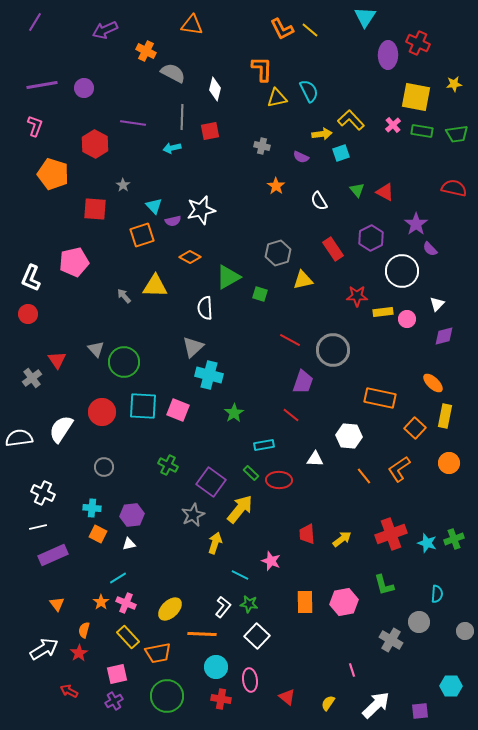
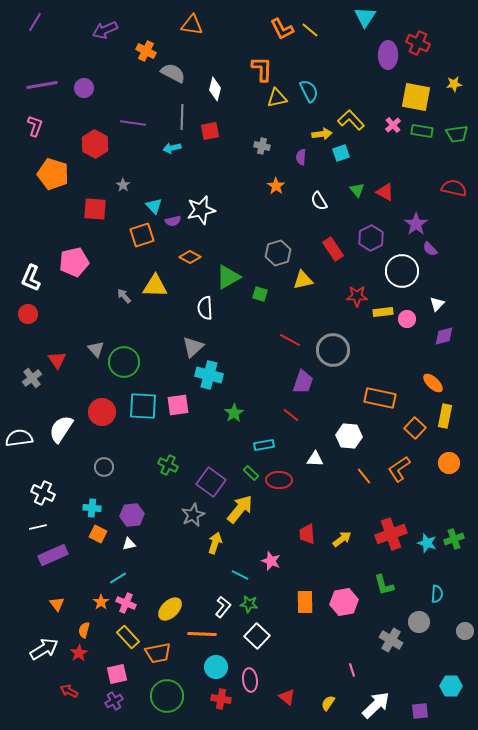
purple semicircle at (301, 157): rotated 70 degrees clockwise
pink square at (178, 410): moved 5 px up; rotated 30 degrees counterclockwise
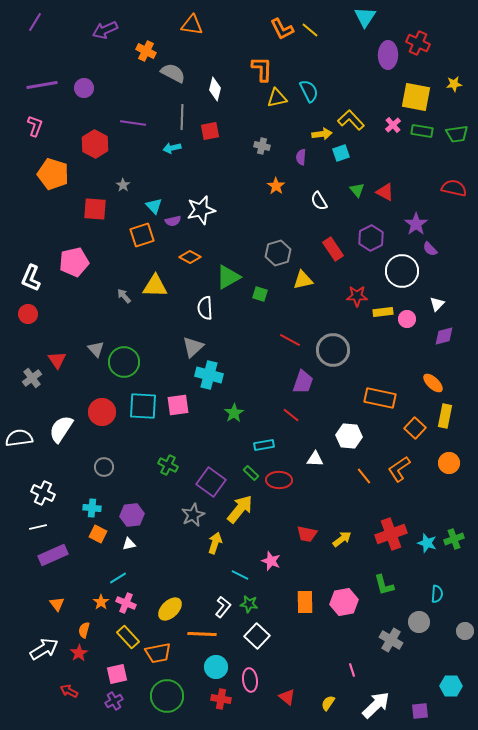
red trapezoid at (307, 534): rotated 75 degrees counterclockwise
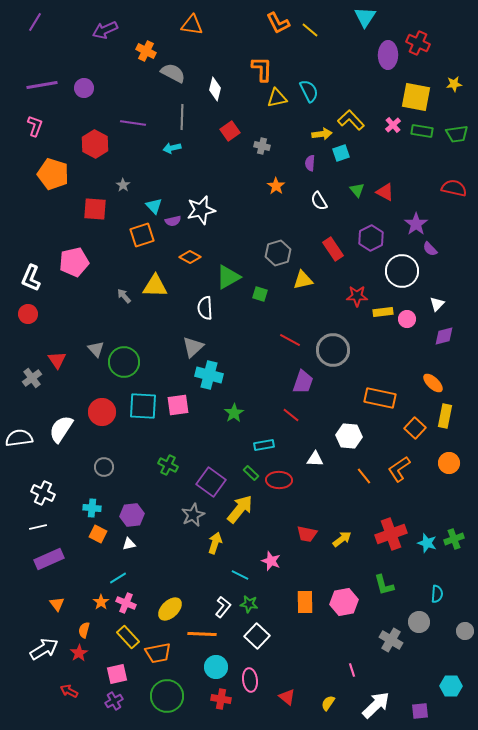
orange L-shape at (282, 29): moved 4 px left, 6 px up
red square at (210, 131): moved 20 px right; rotated 24 degrees counterclockwise
purple semicircle at (301, 157): moved 9 px right, 6 px down
purple rectangle at (53, 555): moved 4 px left, 4 px down
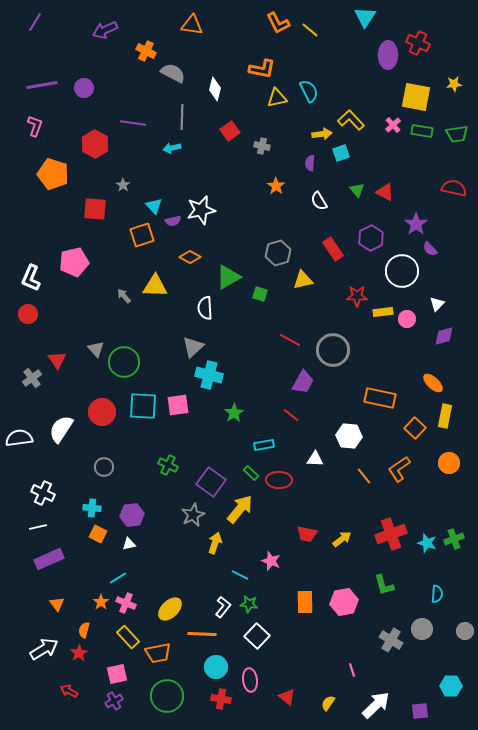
orange L-shape at (262, 69): rotated 100 degrees clockwise
purple trapezoid at (303, 382): rotated 10 degrees clockwise
gray circle at (419, 622): moved 3 px right, 7 px down
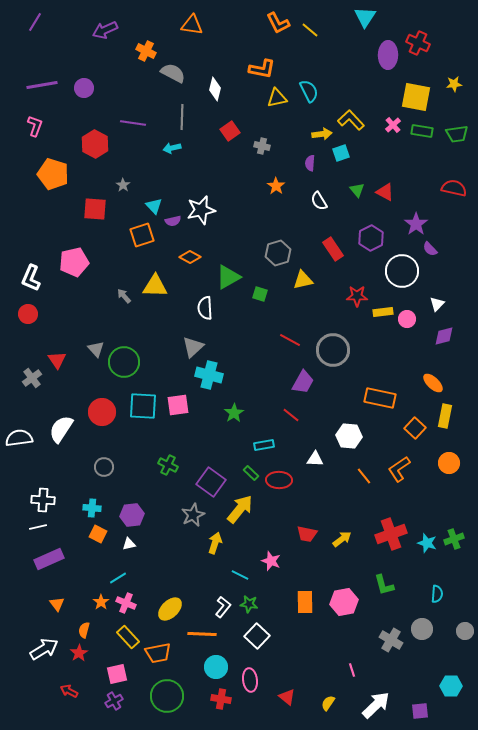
white cross at (43, 493): moved 7 px down; rotated 20 degrees counterclockwise
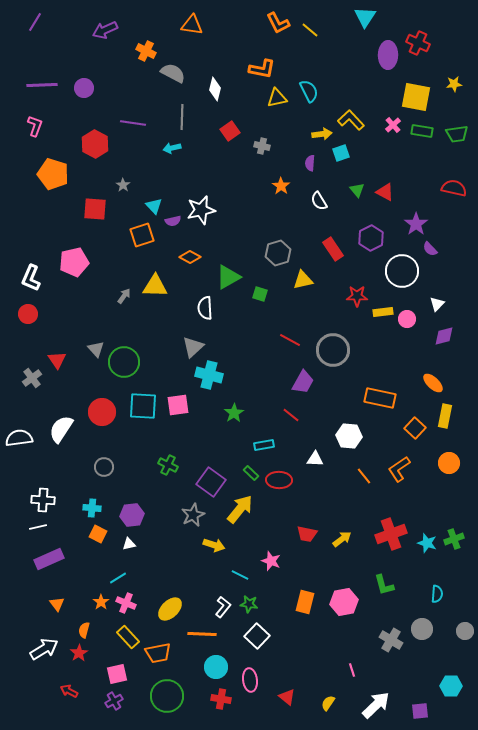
purple line at (42, 85): rotated 8 degrees clockwise
orange star at (276, 186): moved 5 px right
gray arrow at (124, 296): rotated 77 degrees clockwise
yellow arrow at (215, 543): moved 1 px left, 2 px down; rotated 90 degrees clockwise
orange rectangle at (305, 602): rotated 15 degrees clockwise
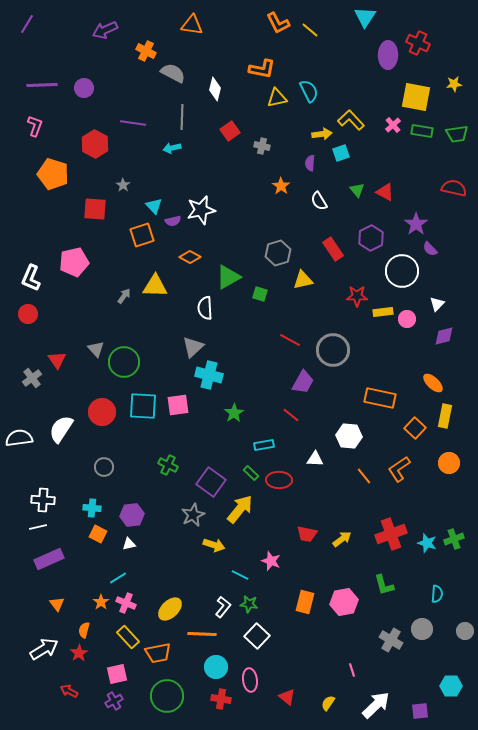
purple line at (35, 22): moved 8 px left, 2 px down
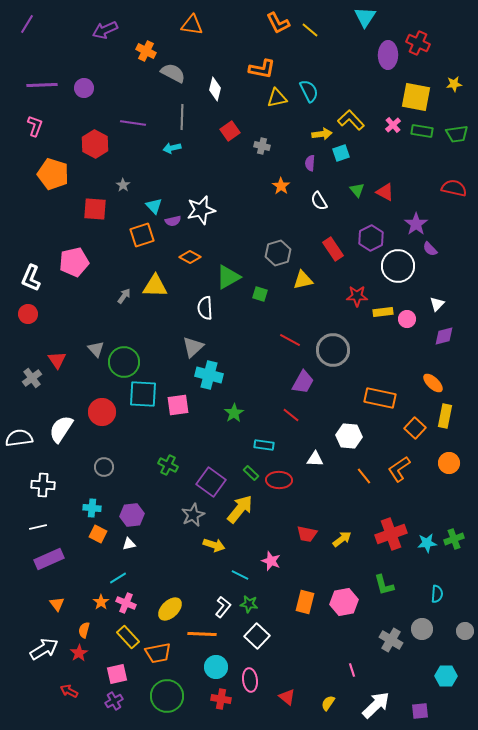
white circle at (402, 271): moved 4 px left, 5 px up
cyan square at (143, 406): moved 12 px up
cyan rectangle at (264, 445): rotated 18 degrees clockwise
white cross at (43, 500): moved 15 px up
cyan star at (427, 543): rotated 24 degrees counterclockwise
cyan hexagon at (451, 686): moved 5 px left, 10 px up
